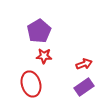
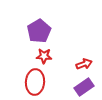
red ellipse: moved 4 px right, 2 px up; rotated 20 degrees clockwise
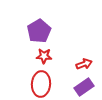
red ellipse: moved 6 px right, 2 px down
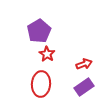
red star: moved 3 px right, 2 px up; rotated 28 degrees clockwise
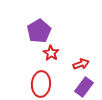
red star: moved 4 px right, 1 px up
red arrow: moved 3 px left
purple rectangle: rotated 18 degrees counterclockwise
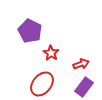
purple pentagon: moved 9 px left; rotated 15 degrees counterclockwise
red ellipse: moved 1 px right; rotated 35 degrees clockwise
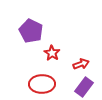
purple pentagon: moved 1 px right
red star: moved 1 px right
red ellipse: rotated 50 degrees clockwise
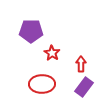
purple pentagon: rotated 25 degrees counterclockwise
red arrow: rotated 70 degrees counterclockwise
